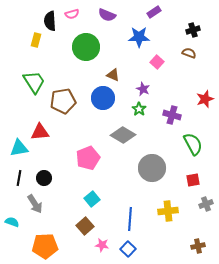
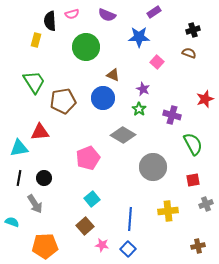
gray circle: moved 1 px right, 1 px up
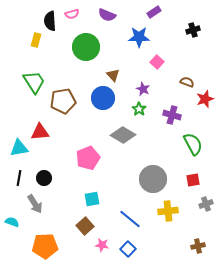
brown semicircle: moved 2 px left, 29 px down
brown triangle: rotated 24 degrees clockwise
gray circle: moved 12 px down
cyan square: rotated 28 degrees clockwise
blue line: rotated 55 degrees counterclockwise
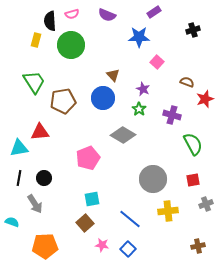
green circle: moved 15 px left, 2 px up
brown square: moved 3 px up
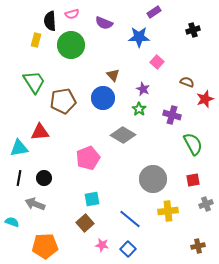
purple semicircle: moved 3 px left, 8 px down
gray arrow: rotated 144 degrees clockwise
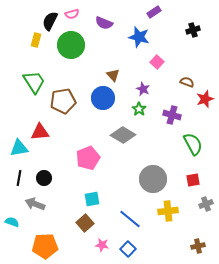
black semicircle: rotated 30 degrees clockwise
blue star: rotated 15 degrees clockwise
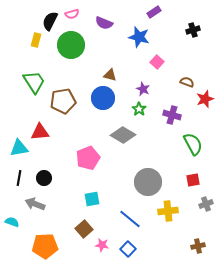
brown triangle: moved 3 px left; rotated 32 degrees counterclockwise
gray circle: moved 5 px left, 3 px down
brown square: moved 1 px left, 6 px down
